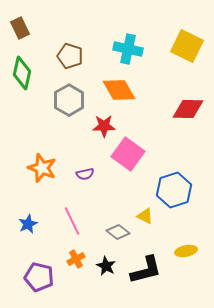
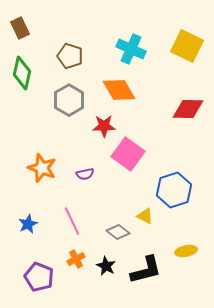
cyan cross: moved 3 px right; rotated 12 degrees clockwise
purple pentagon: rotated 8 degrees clockwise
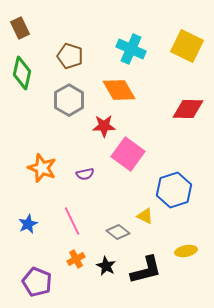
purple pentagon: moved 2 px left, 5 px down
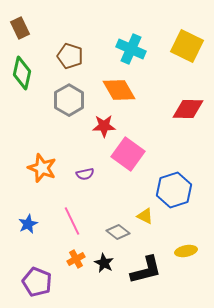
black star: moved 2 px left, 3 px up
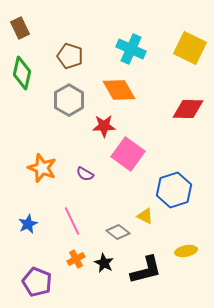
yellow square: moved 3 px right, 2 px down
purple semicircle: rotated 42 degrees clockwise
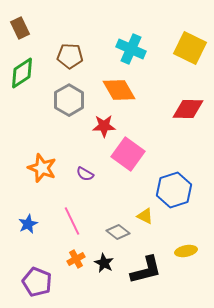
brown pentagon: rotated 15 degrees counterclockwise
green diamond: rotated 44 degrees clockwise
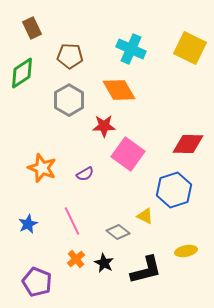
brown rectangle: moved 12 px right
red diamond: moved 35 px down
purple semicircle: rotated 60 degrees counterclockwise
orange cross: rotated 12 degrees counterclockwise
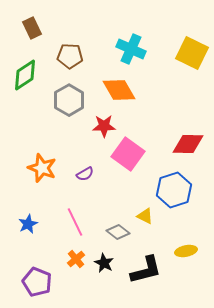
yellow square: moved 2 px right, 5 px down
green diamond: moved 3 px right, 2 px down
pink line: moved 3 px right, 1 px down
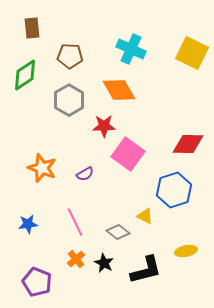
brown rectangle: rotated 20 degrees clockwise
blue star: rotated 18 degrees clockwise
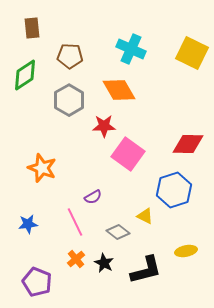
purple semicircle: moved 8 px right, 23 px down
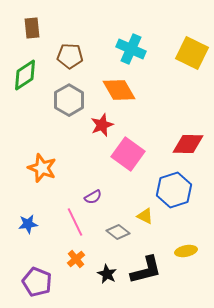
red star: moved 2 px left, 1 px up; rotated 20 degrees counterclockwise
black star: moved 3 px right, 11 px down
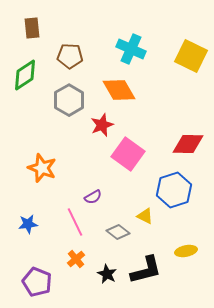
yellow square: moved 1 px left, 3 px down
